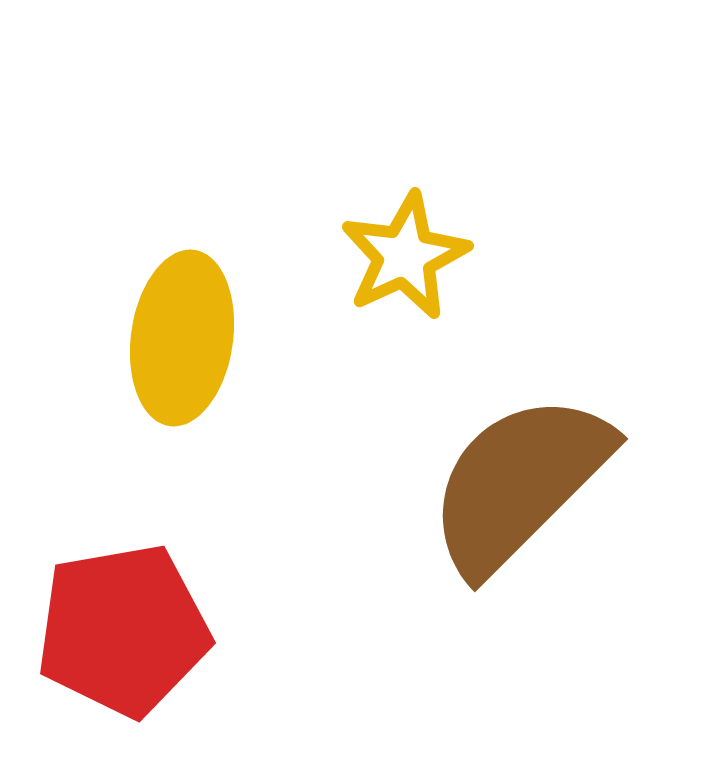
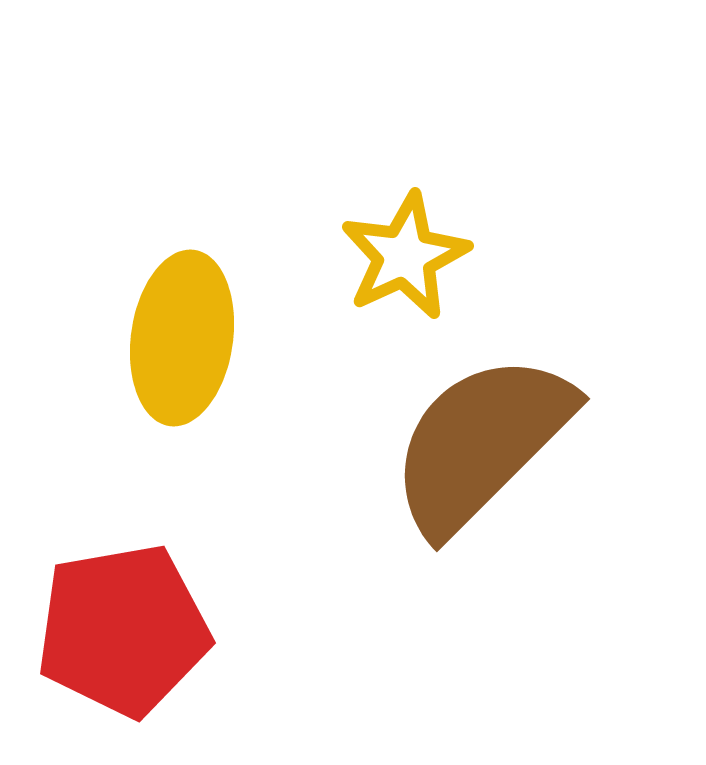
brown semicircle: moved 38 px left, 40 px up
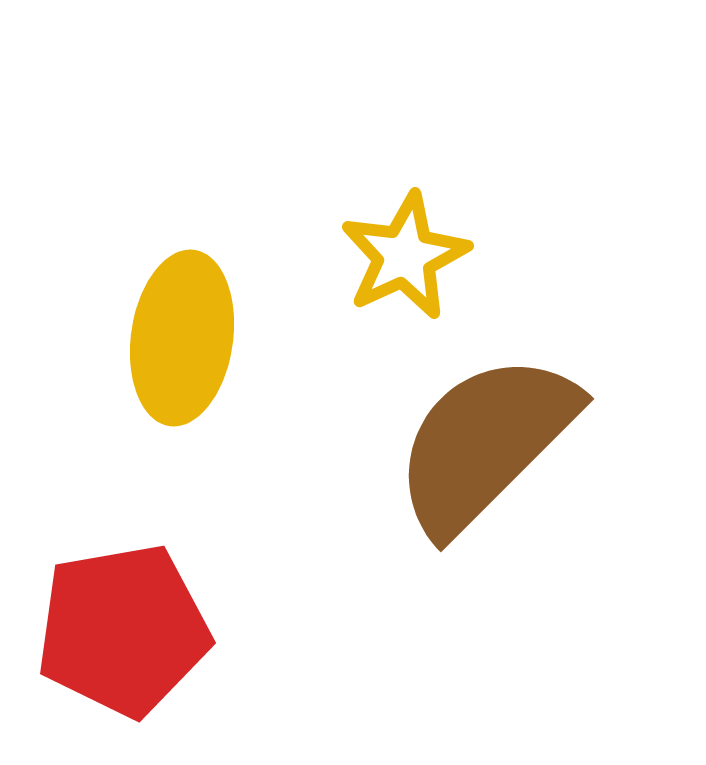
brown semicircle: moved 4 px right
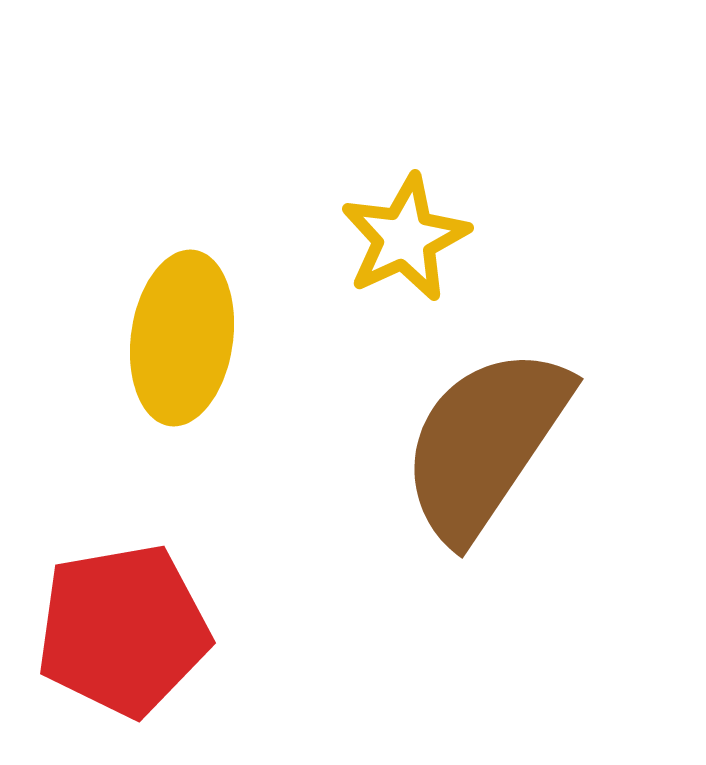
yellow star: moved 18 px up
brown semicircle: rotated 11 degrees counterclockwise
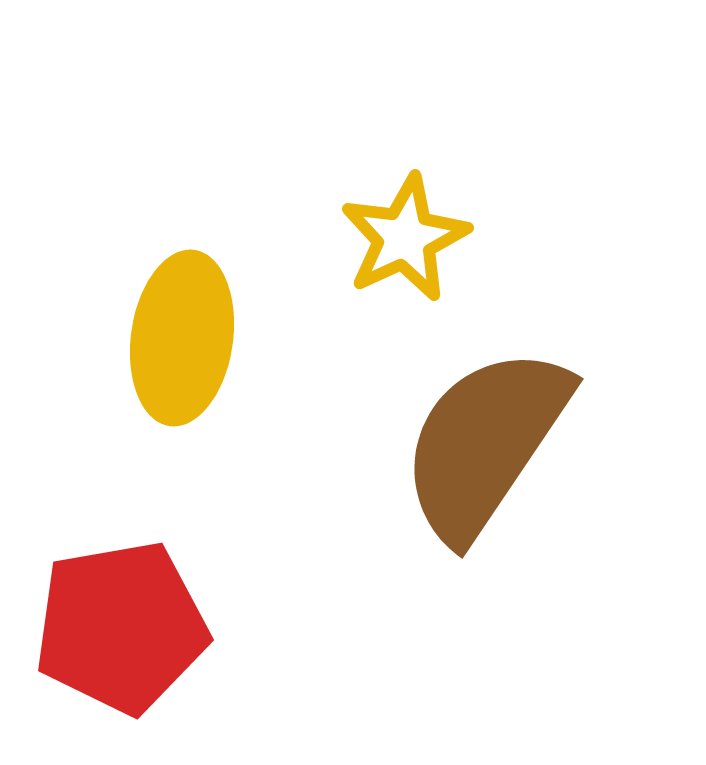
red pentagon: moved 2 px left, 3 px up
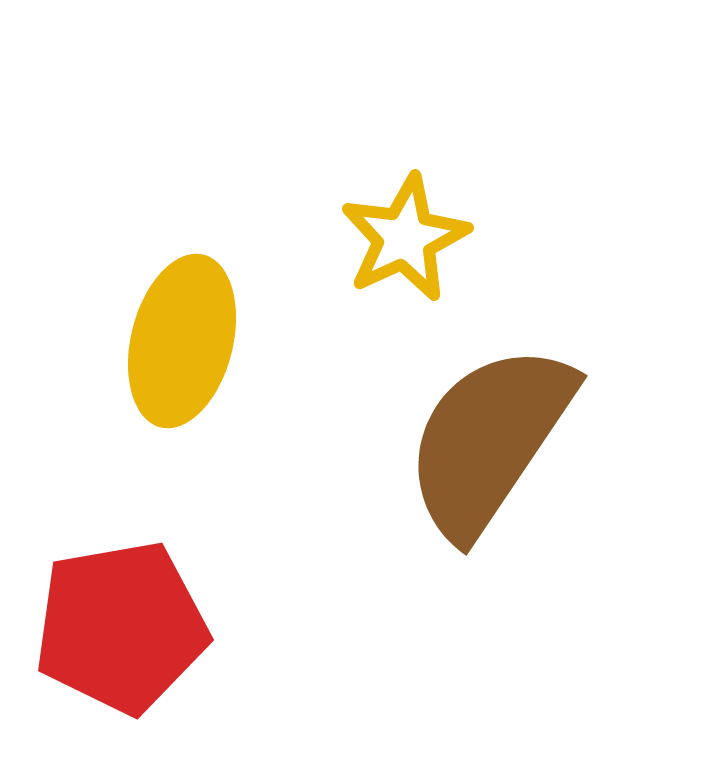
yellow ellipse: moved 3 px down; rotated 6 degrees clockwise
brown semicircle: moved 4 px right, 3 px up
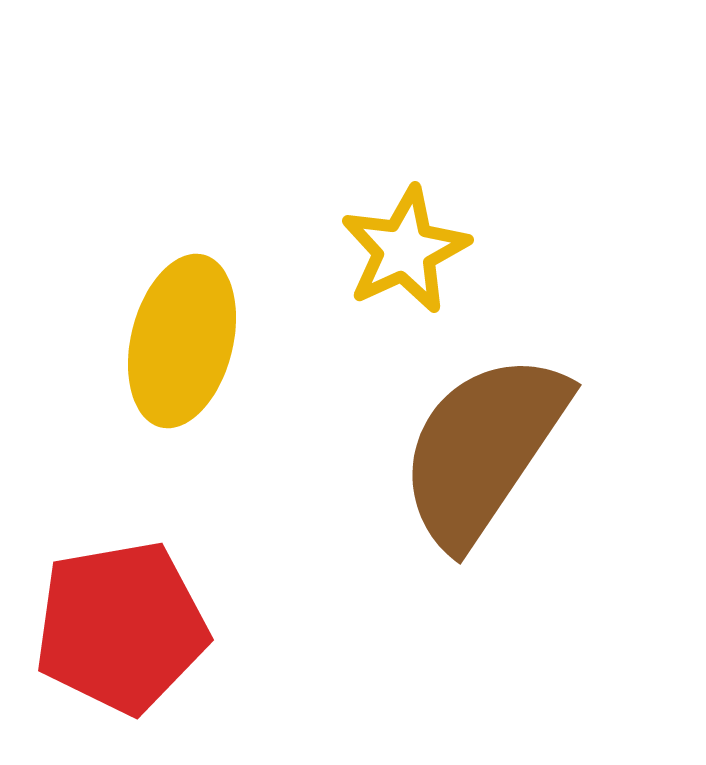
yellow star: moved 12 px down
brown semicircle: moved 6 px left, 9 px down
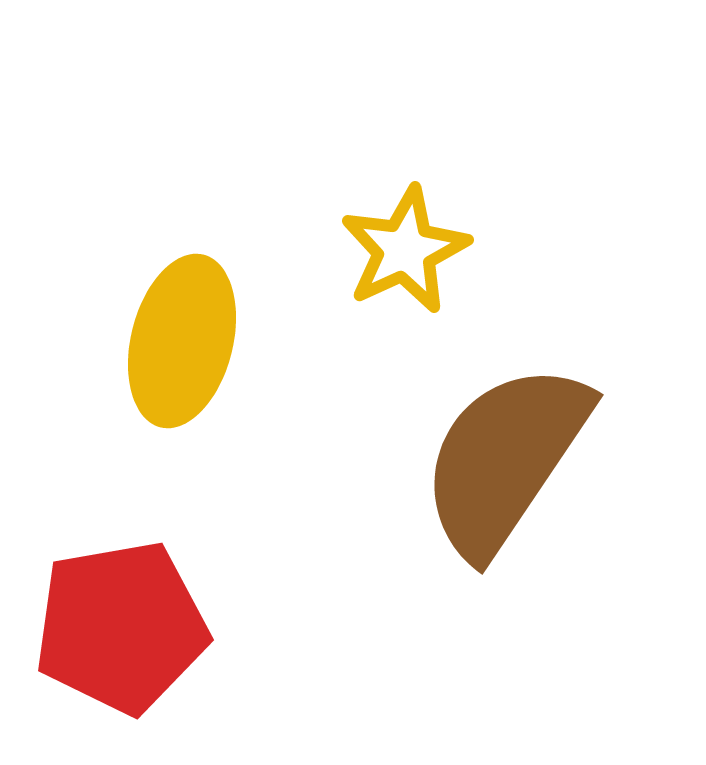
brown semicircle: moved 22 px right, 10 px down
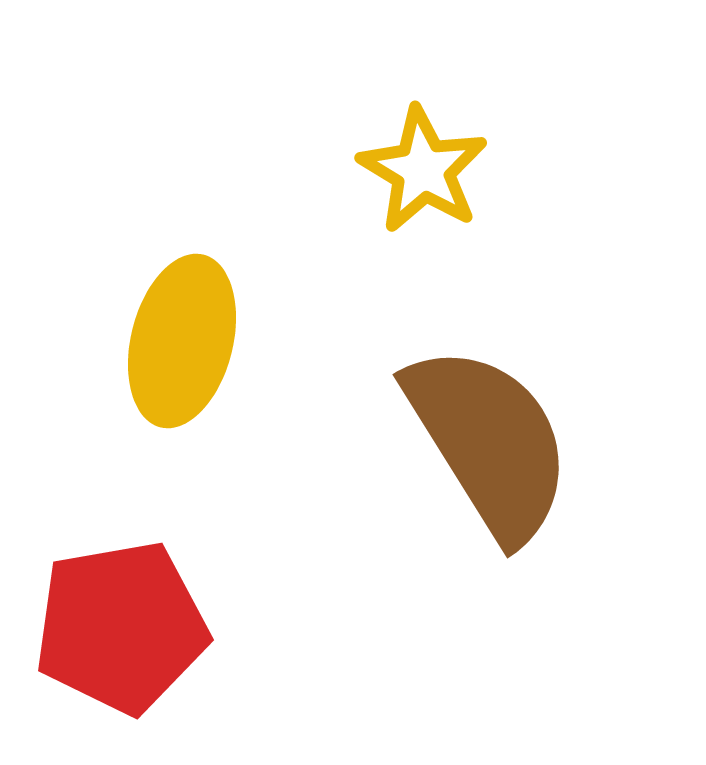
yellow star: moved 18 px right, 80 px up; rotated 16 degrees counterclockwise
brown semicircle: moved 16 px left, 17 px up; rotated 114 degrees clockwise
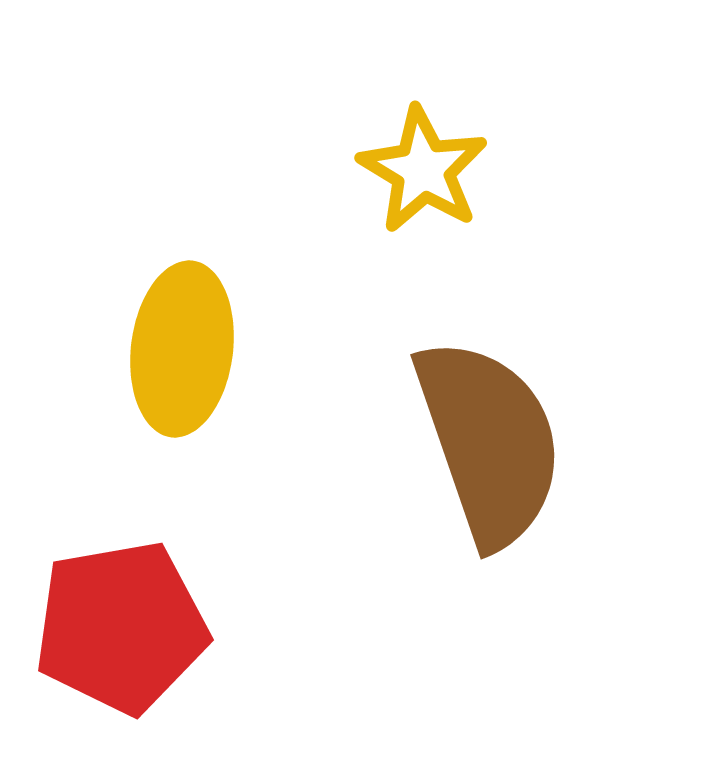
yellow ellipse: moved 8 px down; rotated 7 degrees counterclockwise
brown semicircle: rotated 13 degrees clockwise
